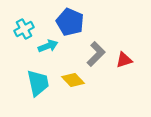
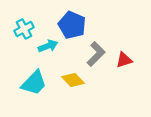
blue pentagon: moved 2 px right, 3 px down
cyan trapezoid: moved 4 px left; rotated 56 degrees clockwise
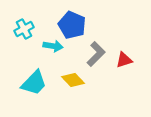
cyan arrow: moved 5 px right; rotated 30 degrees clockwise
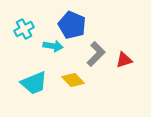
cyan trapezoid: rotated 24 degrees clockwise
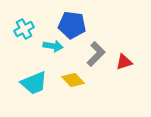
blue pentagon: rotated 16 degrees counterclockwise
red triangle: moved 2 px down
